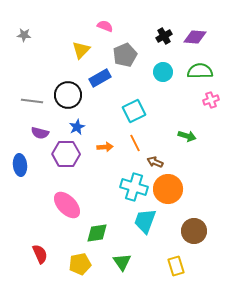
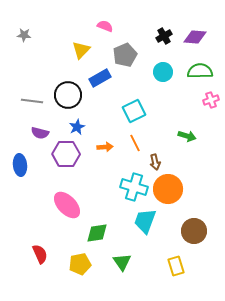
brown arrow: rotated 126 degrees counterclockwise
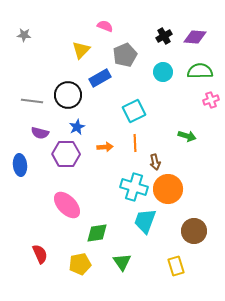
orange line: rotated 24 degrees clockwise
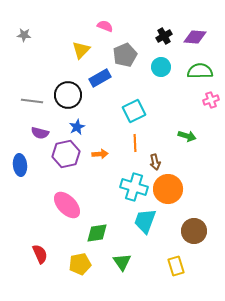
cyan circle: moved 2 px left, 5 px up
orange arrow: moved 5 px left, 7 px down
purple hexagon: rotated 12 degrees counterclockwise
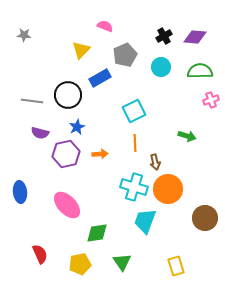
blue ellipse: moved 27 px down
brown circle: moved 11 px right, 13 px up
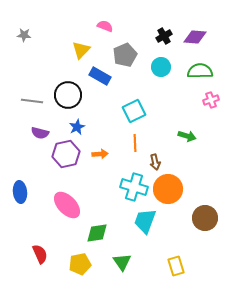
blue rectangle: moved 2 px up; rotated 60 degrees clockwise
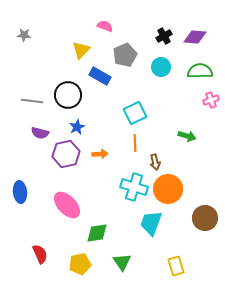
cyan square: moved 1 px right, 2 px down
cyan trapezoid: moved 6 px right, 2 px down
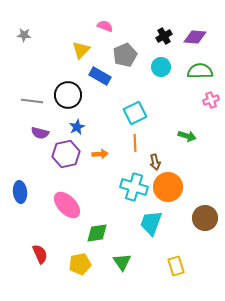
orange circle: moved 2 px up
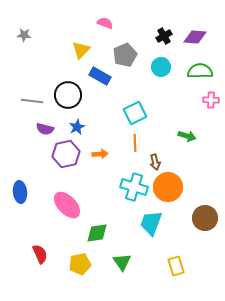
pink semicircle: moved 3 px up
pink cross: rotated 21 degrees clockwise
purple semicircle: moved 5 px right, 4 px up
